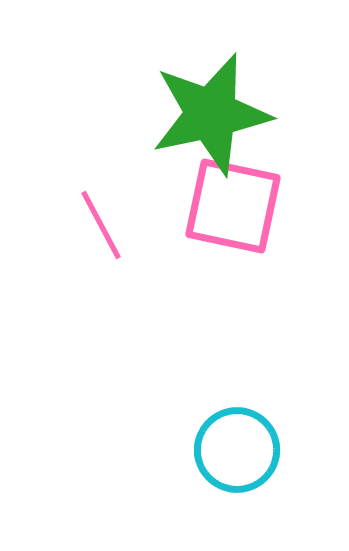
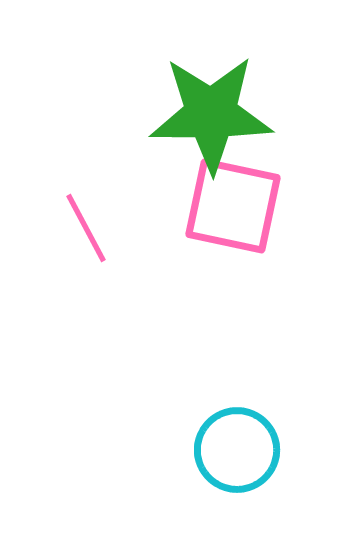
green star: rotated 12 degrees clockwise
pink line: moved 15 px left, 3 px down
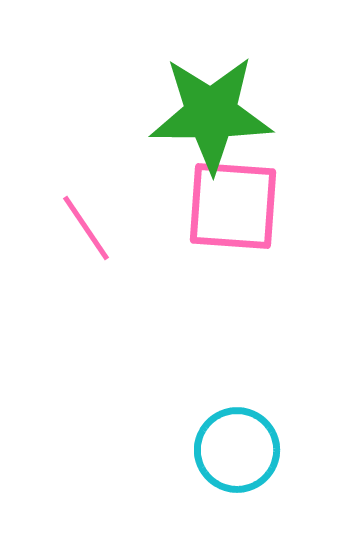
pink square: rotated 8 degrees counterclockwise
pink line: rotated 6 degrees counterclockwise
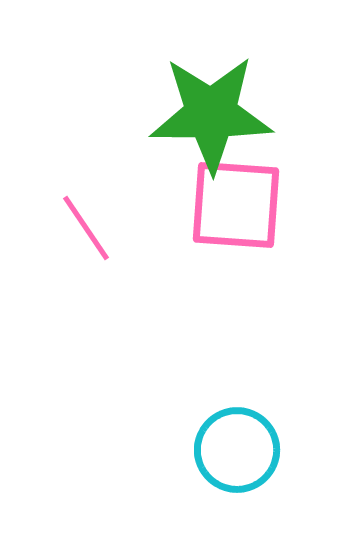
pink square: moved 3 px right, 1 px up
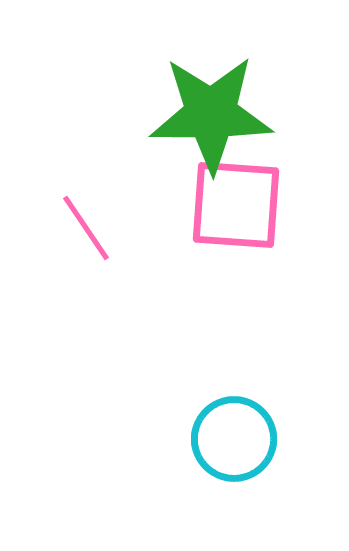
cyan circle: moved 3 px left, 11 px up
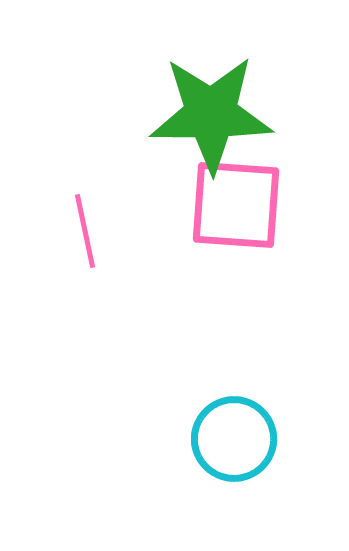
pink line: moved 1 px left, 3 px down; rotated 22 degrees clockwise
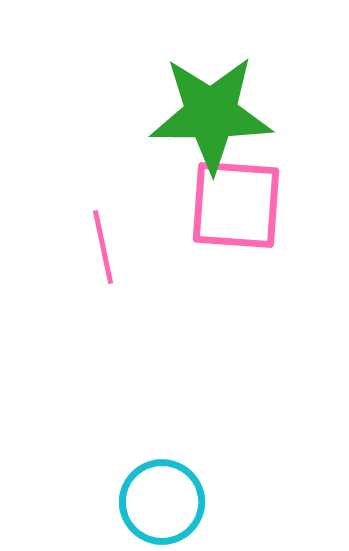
pink line: moved 18 px right, 16 px down
cyan circle: moved 72 px left, 63 px down
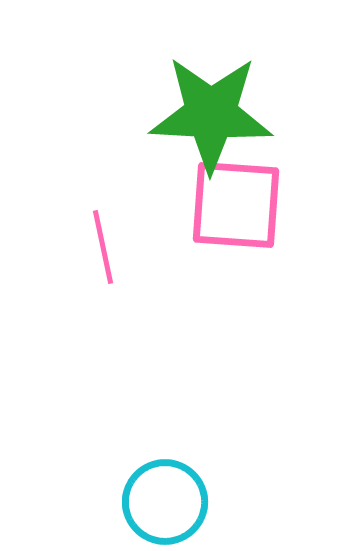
green star: rotated 3 degrees clockwise
cyan circle: moved 3 px right
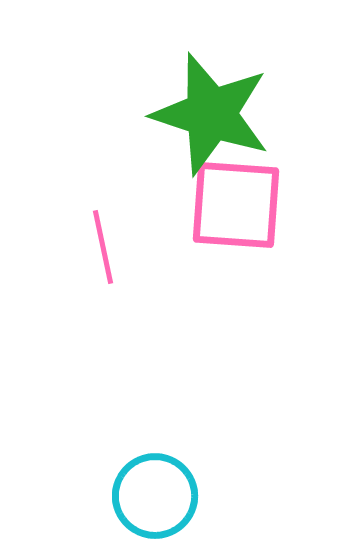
green star: rotated 15 degrees clockwise
cyan circle: moved 10 px left, 6 px up
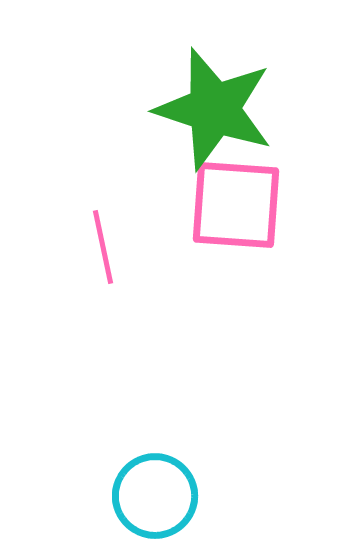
green star: moved 3 px right, 5 px up
